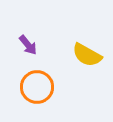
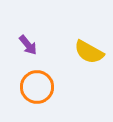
yellow semicircle: moved 2 px right, 3 px up
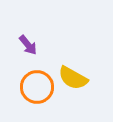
yellow semicircle: moved 16 px left, 26 px down
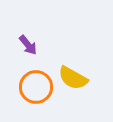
orange circle: moved 1 px left
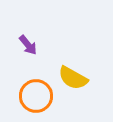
orange circle: moved 9 px down
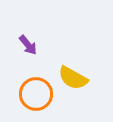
orange circle: moved 2 px up
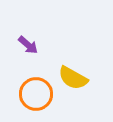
purple arrow: rotated 10 degrees counterclockwise
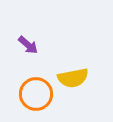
yellow semicircle: rotated 40 degrees counterclockwise
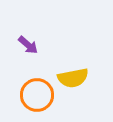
orange circle: moved 1 px right, 1 px down
